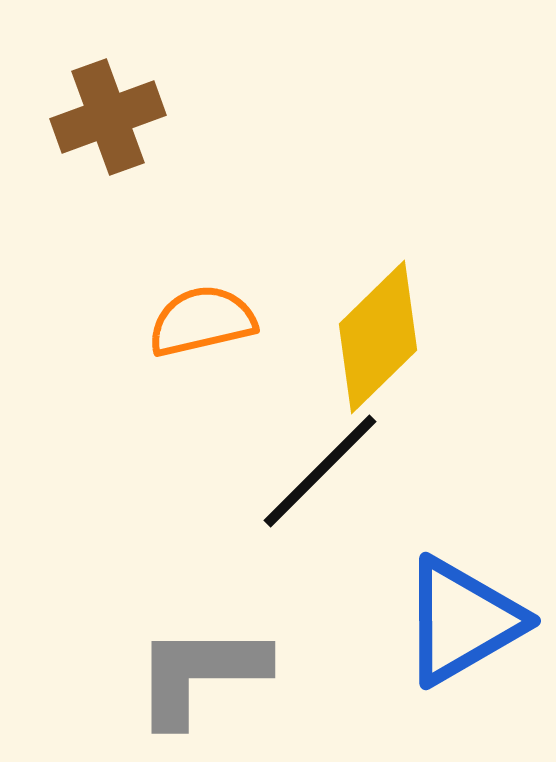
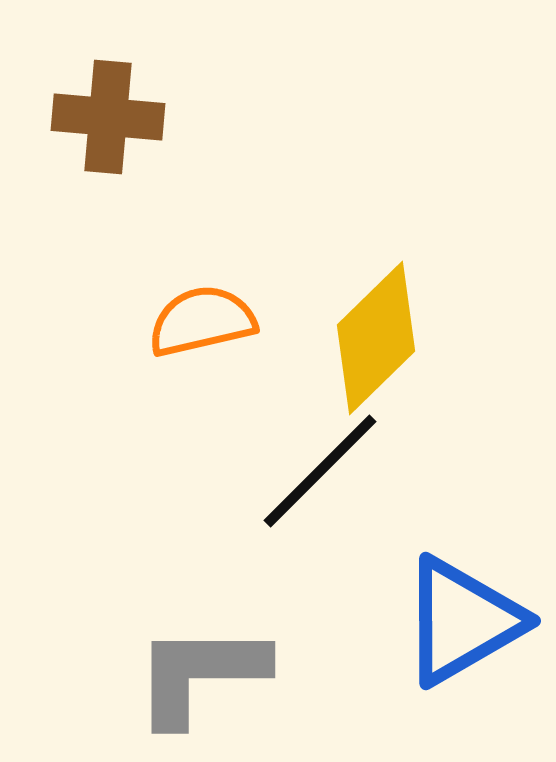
brown cross: rotated 25 degrees clockwise
yellow diamond: moved 2 px left, 1 px down
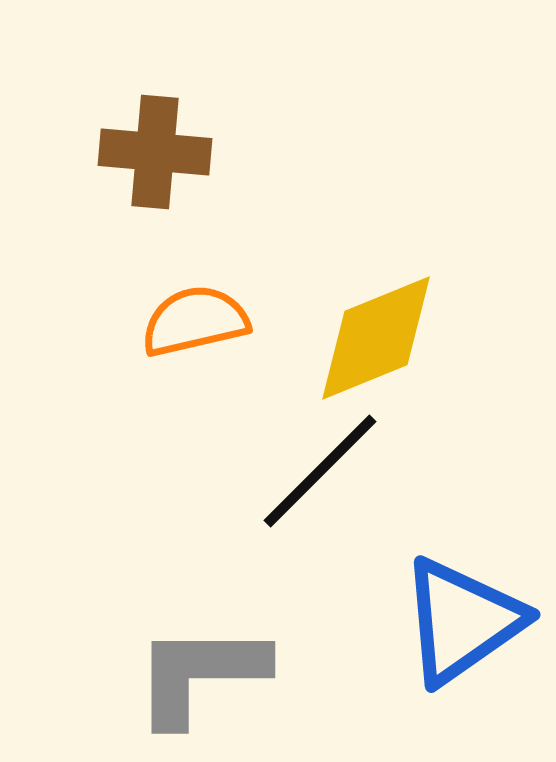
brown cross: moved 47 px right, 35 px down
orange semicircle: moved 7 px left
yellow diamond: rotated 22 degrees clockwise
blue triangle: rotated 5 degrees counterclockwise
